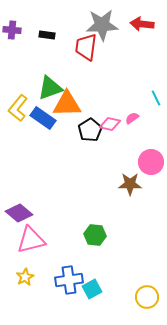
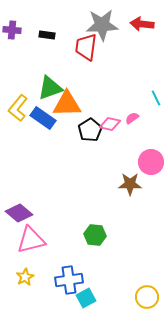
cyan square: moved 6 px left, 9 px down
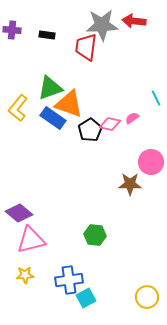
red arrow: moved 8 px left, 3 px up
orange triangle: moved 2 px right; rotated 20 degrees clockwise
blue rectangle: moved 10 px right
yellow star: moved 2 px up; rotated 24 degrees clockwise
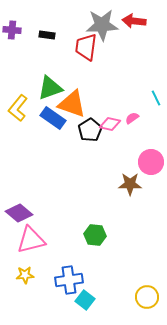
orange triangle: moved 3 px right
cyan square: moved 1 px left, 2 px down; rotated 24 degrees counterclockwise
